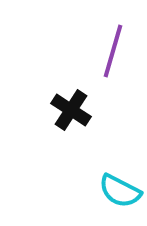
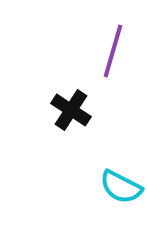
cyan semicircle: moved 1 px right, 4 px up
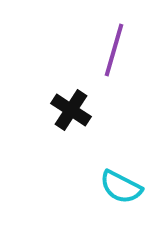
purple line: moved 1 px right, 1 px up
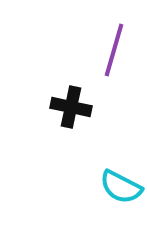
black cross: moved 3 px up; rotated 21 degrees counterclockwise
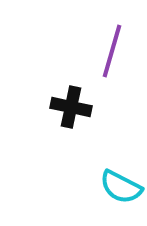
purple line: moved 2 px left, 1 px down
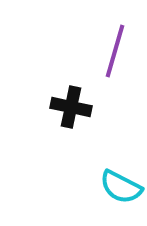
purple line: moved 3 px right
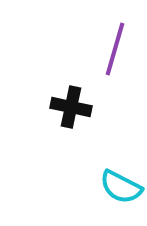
purple line: moved 2 px up
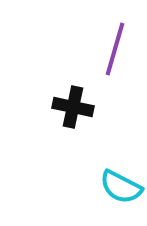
black cross: moved 2 px right
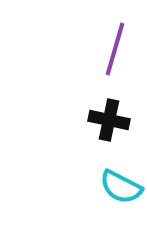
black cross: moved 36 px right, 13 px down
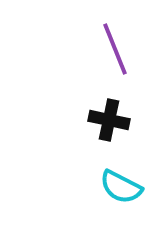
purple line: rotated 38 degrees counterclockwise
